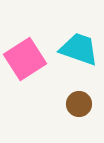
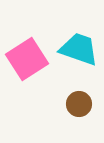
pink square: moved 2 px right
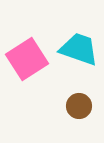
brown circle: moved 2 px down
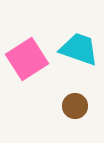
brown circle: moved 4 px left
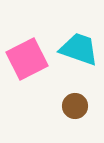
pink square: rotated 6 degrees clockwise
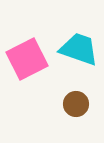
brown circle: moved 1 px right, 2 px up
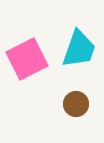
cyan trapezoid: rotated 90 degrees clockwise
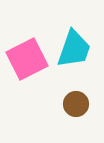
cyan trapezoid: moved 5 px left
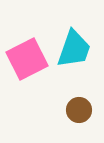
brown circle: moved 3 px right, 6 px down
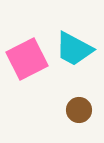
cyan trapezoid: rotated 99 degrees clockwise
